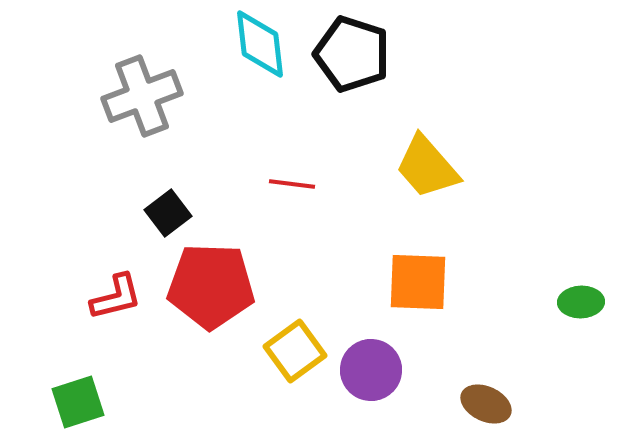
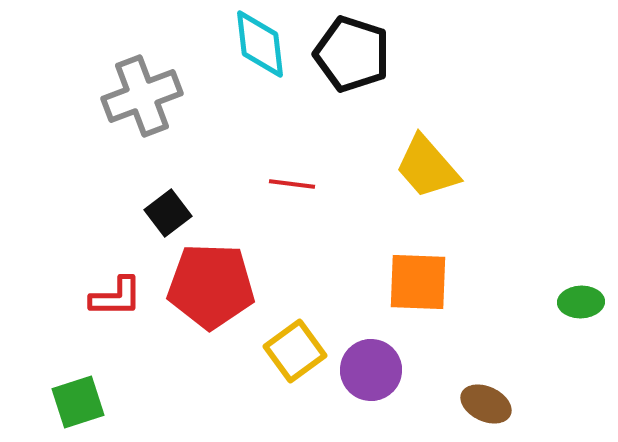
red L-shape: rotated 14 degrees clockwise
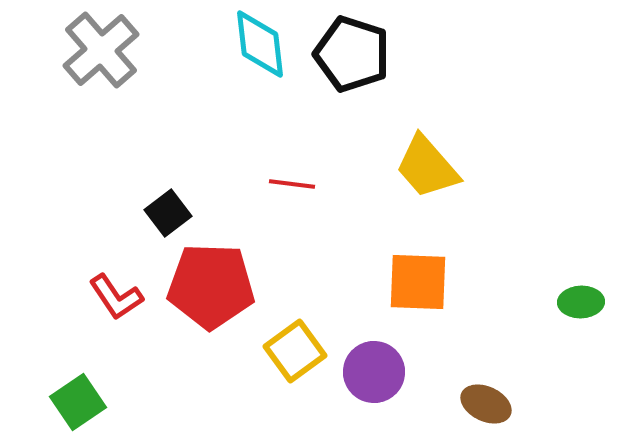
gray cross: moved 41 px left, 46 px up; rotated 20 degrees counterclockwise
red L-shape: rotated 56 degrees clockwise
purple circle: moved 3 px right, 2 px down
green square: rotated 16 degrees counterclockwise
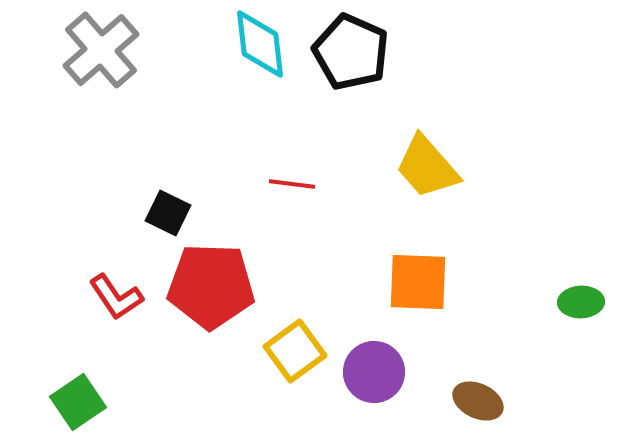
black pentagon: moved 1 px left, 2 px up; rotated 6 degrees clockwise
black square: rotated 27 degrees counterclockwise
brown ellipse: moved 8 px left, 3 px up
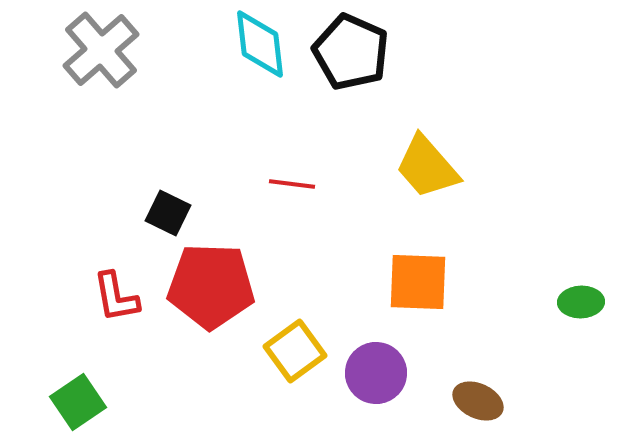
red L-shape: rotated 24 degrees clockwise
purple circle: moved 2 px right, 1 px down
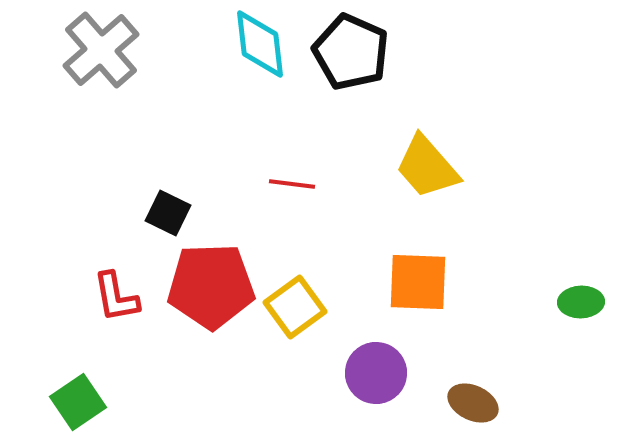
red pentagon: rotated 4 degrees counterclockwise
yellow square: moved 44 px up
brown ellipse: moved 5 px left, 2 px down
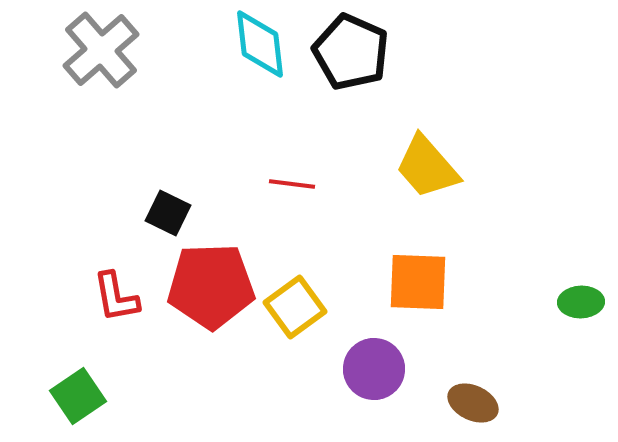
purple circle: moved 2 px left, 4 px up
green square: moved 6 px up
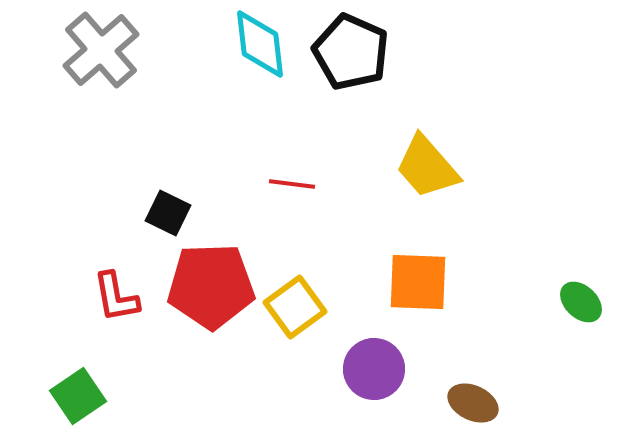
green ellipse: rotated 45 degrees clockwise
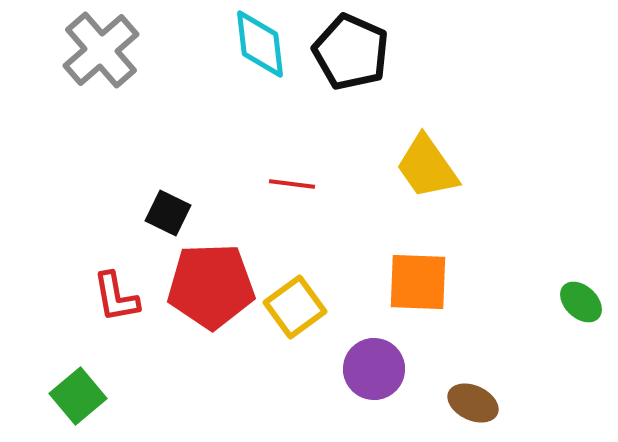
yellow trapezoid: rotated 6 degrees clockwise
green square: rotated 6 degrees counterclockwise
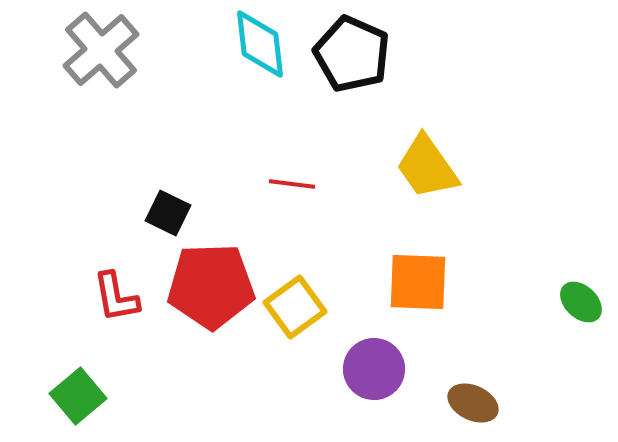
black pentagon: moved 1 px right, 2 px down
